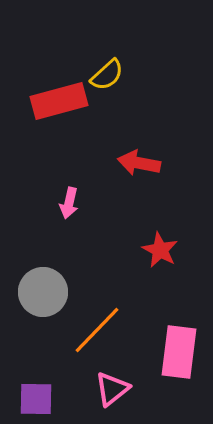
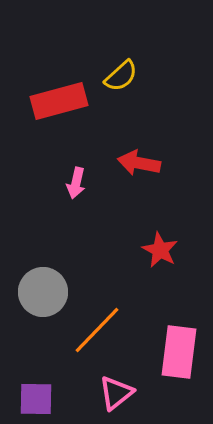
yellow semicircle: moved 14 px right, 1 px down
pink arrow: moved 7 px right, 20 px up
pink triangle: moved 4 px right, 4 px down
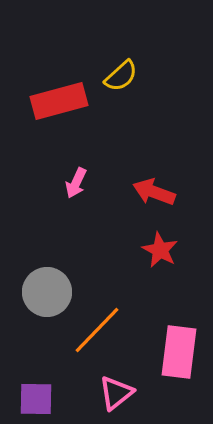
red arrow: moved 15 px right, 29 px down; rotated 9 degrees clockwise
pink arrow: rotated 12 degrees clockwise
gray circle: moved 4 px right
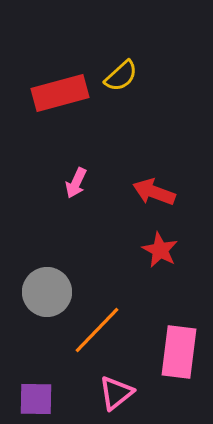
red rectangle: moved 1 px right, 8 px up
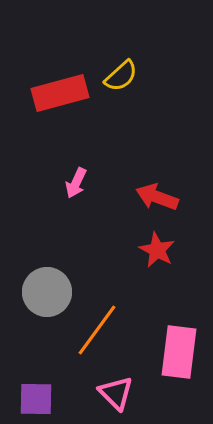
red arrow: moved 3 px right, 5 px down
red star: moved 3 px left
orange line: rotated 8 degrees counterclockwise
pink triangle: rotated 36 degrees counterclockwise
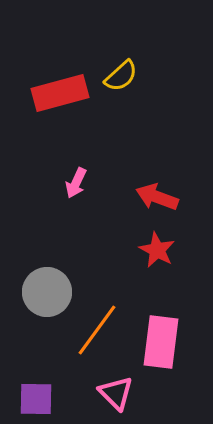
pink rectangle: moved 18 px left, 10 px up
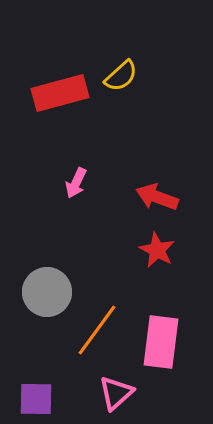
pink triangle: rotated 33 degrees clockwise
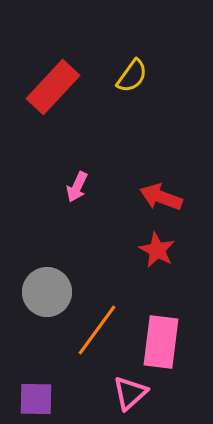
yellow semicircle: moved 11 px right; rotated 12 degrees counterclockwise
red rectangle: moved 7 px left, 6 px up; rotated 32 degrees counterclockwise
pink arrow: moved 1 px right, 4 px down
red arrow: moved 4 px right
pink triangle: moved 14 px right
